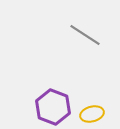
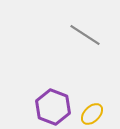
yellow ellipse: rotated 30 degrees counterclockwise
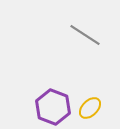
yellow ellipse: moved 2 px left, 6 px up
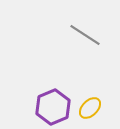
purple hexagon: rotated 16 degrees clockwise
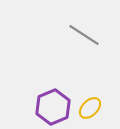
gray line: moved 1 px left
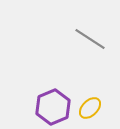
gray line: moved 6 px right, 4 px down
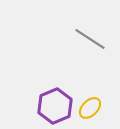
purple hexagon: moved 2 px right, 1 px up
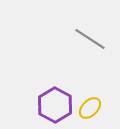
purple hexagon: moved 1 px up; rotated 8 degrees counterclockwise
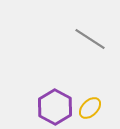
purple hexagon: moved 2 px down
